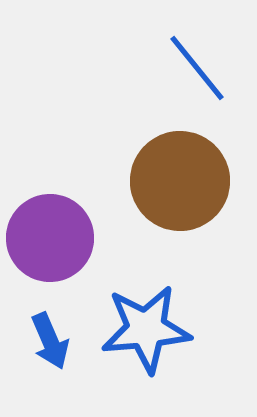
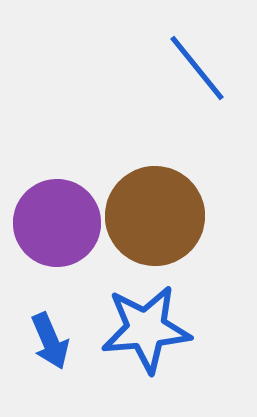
brown circle: moved 25 px left, 35 px down
purple circle: moved 7 px right, 15 px up
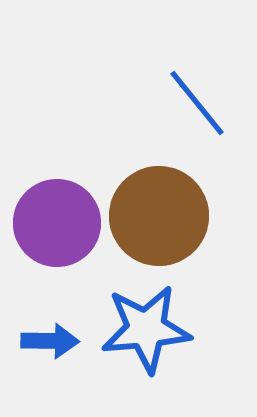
blue line: moved 35 px down
brown circle: moved 4 px right
blue arrow: rotated 66 degrees counterclockwise
